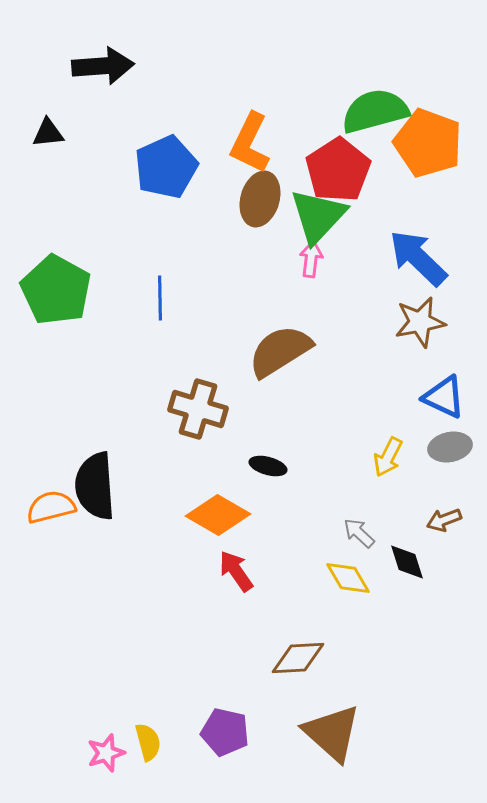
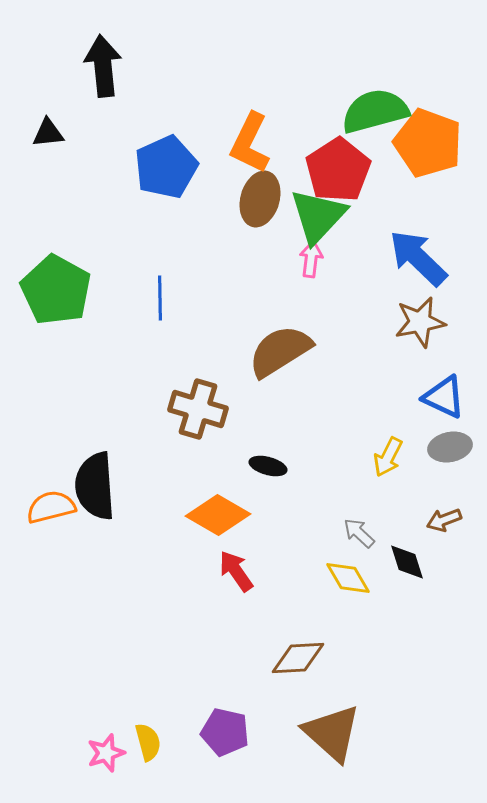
black arrow: rotated 92 degrees counterclockwise
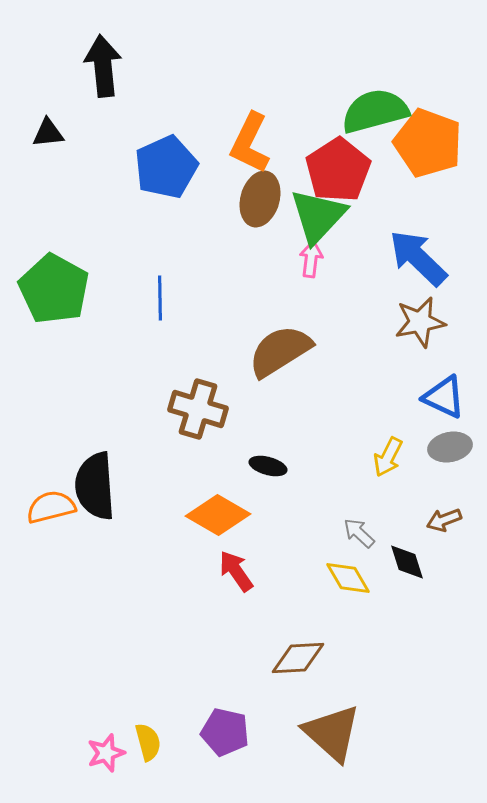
green pentagon: moved 2 px left, 1 px up
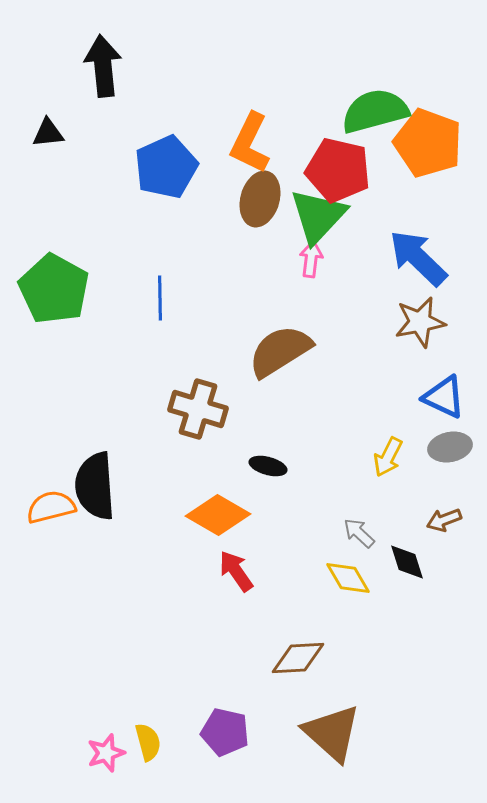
red pentagon: rotated 26 degrees counterclockwise
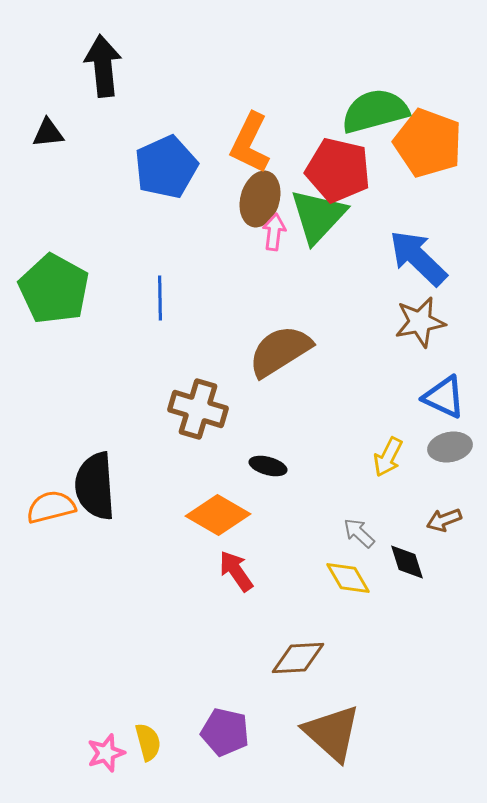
pink arrow: moved 37 px left, 27 px up
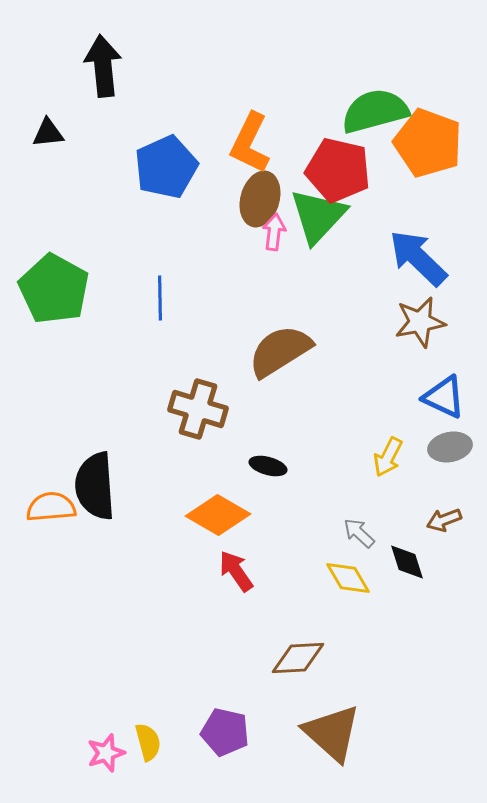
orange semicircle: rotated 9 degrees clockwise
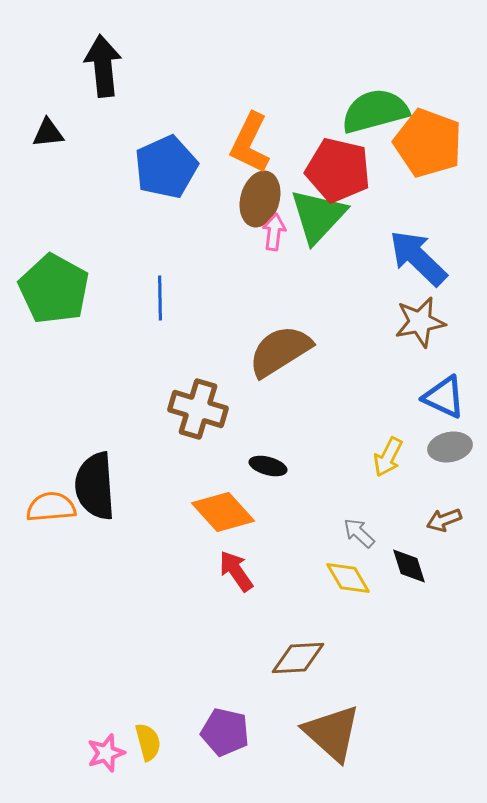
orange diamond: moved 5 px right, 3 px up; rotated 18 degrees clockwise
black diamond: moved 2 px right, 4 px down
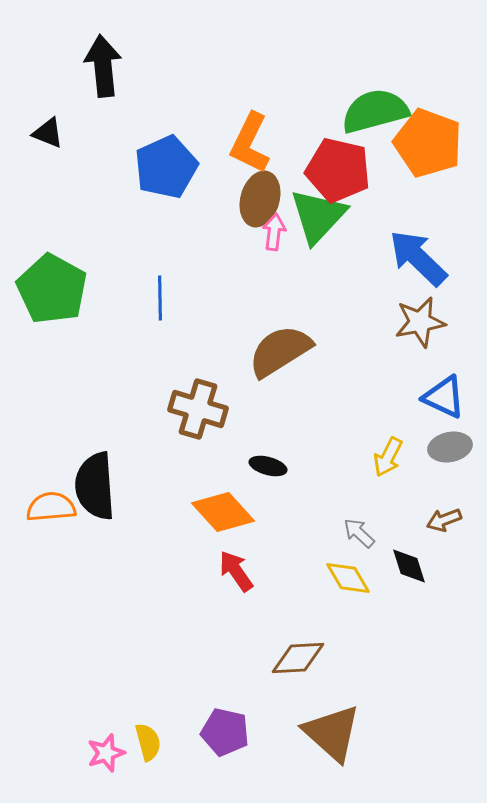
black triangle: rotated 28 degrees clockwise
green pentagon: moved 2 px left
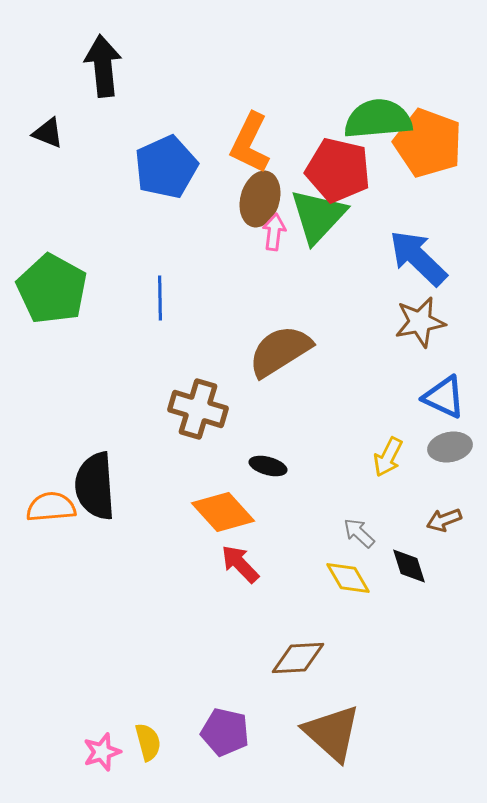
green semicircle: moved 3 px right, 8 px down; rotated 10 degrees clockwise
red arrow: moved 4 px right, 7 px up; rotated 9 degrees counterclockwise
pink star: moved 4 px left, 1 px up
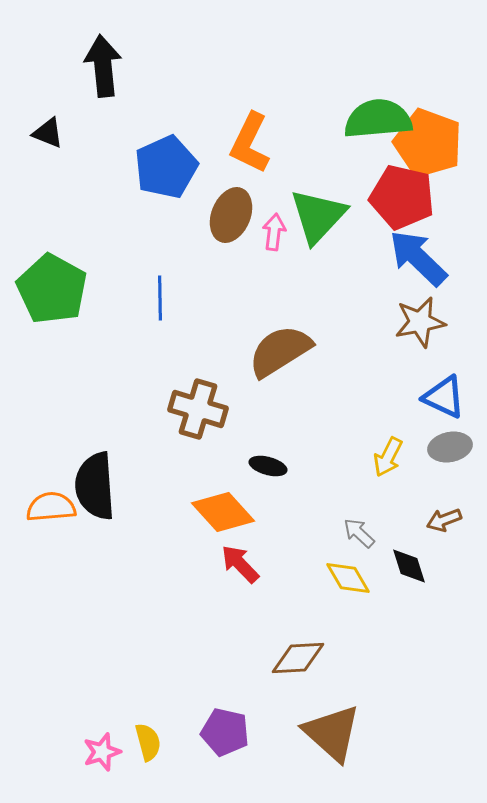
red pentagon: moved 64 px right, 27 px down
brown ellipse: moved 29 px left, 16 px down; rotated 6 degrees clockwise
